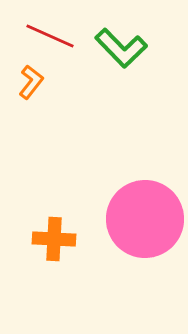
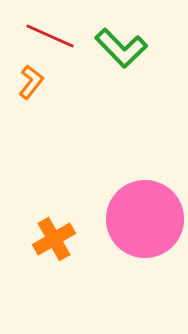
orange cross: rotated 33 degrees counterclockwise
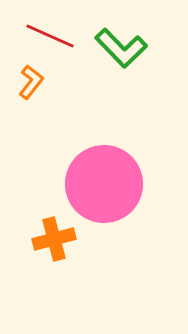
pink circle: moved 41 px left, 35 px up
orange cross: rotated 15 degrees clockwise
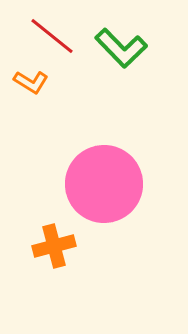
red line: moved 2 px right; rotated 15 degrees clockwise
orange L-shape: rotated 84 degrees clockwise
orange cross: moved 7 px down
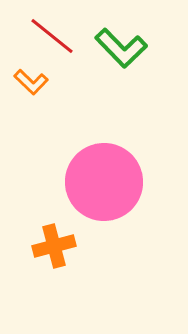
orange L-shape: rotated 12 degrees clockwise
pink circle: moved 2 px up
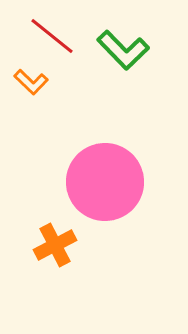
green L-shape: moved 2 px right, 2 px down
pink circle: moved 1 px right
orange cross: moved 1 px right, 1 px up; rotated 12 degrees counterclockwise
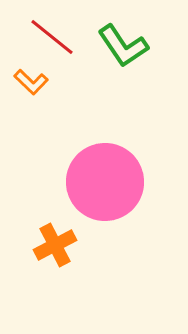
red line: moved 1 px down
green L-shape: moved 4 px up; rotated 10 degrees clockwise
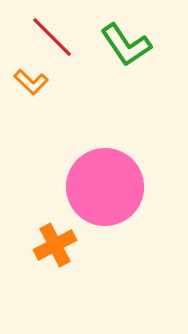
red line: rotated 6 degrees clockwise
green L-shape: moved 3 px right, 1 px up
pink circle: moved 5 px down
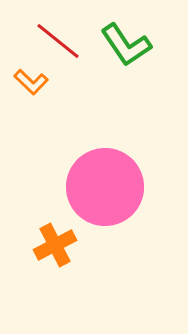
red line: moved 6 px right, 4 px down; rotated 6 degrees counterclockwise
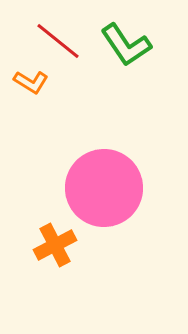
orange L-shape: rotated 12 degrees counterclockwise
pink circle: moved 1 px left, 1 px down
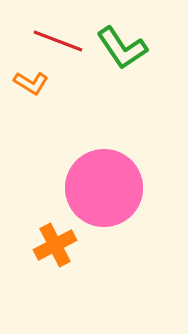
red line: rotated 18 degrees counterclockwise
green L-shape: moved 4 px left, 3 px down
orange L-shape: moved 1 px down
